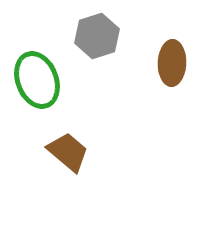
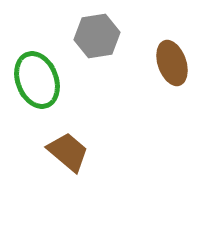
gray hexagon: rotated 9 degrees clockwise
brown ellipse: rotated 21 degrees counterclockwise
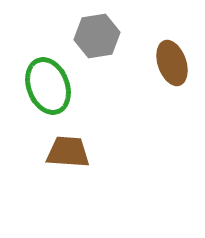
green ellipse: moved 11 px right, 6 px down
brown trapezoid: rotated 36 degrees counterclockwise
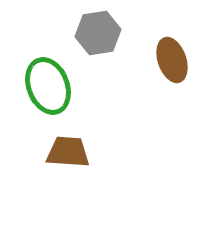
gray hexagon: moved 1 px right, 3 px up
brown ellipse: moved 3 px up
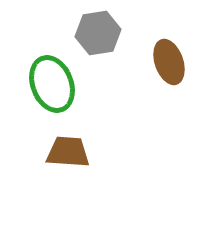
brown ellipse: moved 3 px left, 2 px down
green ellipse: moved 4 px right, 2 px up
